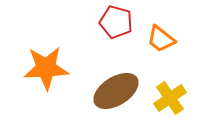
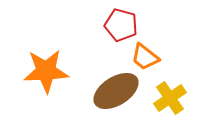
red pentagon: moved 5 px right, 3 px down
orange trapezoid: moved 16 px left, 18 px down
orange star: moved 3 px down
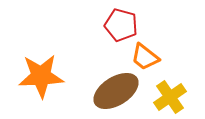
orange star: moved 5 px left, 5 px down
yellow cross: moved 1 px up
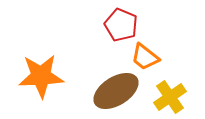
red pentagon: rotated 8 degrees clockwise
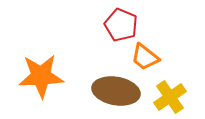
brown ellipse: rotated 42 degrees clockwise
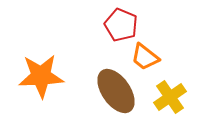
brown ellipse: rotated 45 degrees clockwise
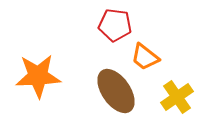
red pentagon: moved 6 px left; rotated 16 degrees counterclockwise
orange star: moved 3 px left
yellow cross: moved 7 px right
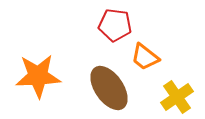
brown ellipse: moved 7 px left, 3 px up
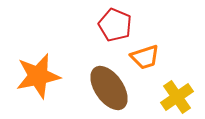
red pentagon: rotated 16 degrees clockwise
orange trapezoid: rotated 56 degrees counterclockwise
orange star: rotated 9 degrees counterclockwise
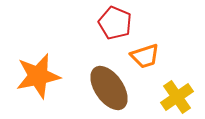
red pentagon: moved 2 px up
orange trapezoid: moved 1 px up
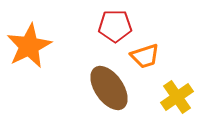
red pentagon: moved 3 px down; rotated 24 degrees counterclockwise
orange star: moved 9 px left, 30 px up; rotated 15 degrees counterclockwise
